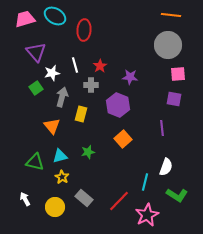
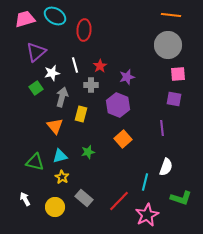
purple triangle: rotated 30 degrees clockwise
purple star: moved 3 px left; rotated 21 degrees counterclockwise
orange triangle: moved 3 px right
green L-shape: moved 4 px right, 3 px down; rotated 15 degrees counterclockwise
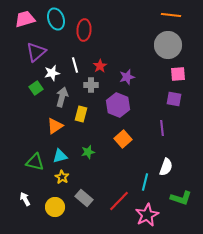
cyan ellipse: moved 1 px right, 3 px down; rotated 40 degrees clockwise
orange triangle: rotated 36 degrees clockwise
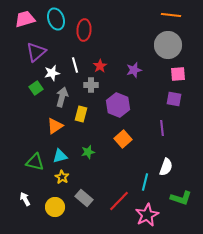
purple star: moved 7 px right, 7 px up
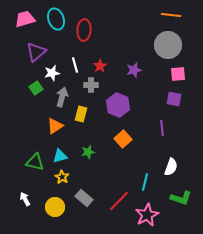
white semicircle: moved 5 px right
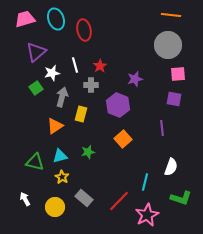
red ellipse: rotated 15 degrees counterclockwise
purple star: moved 1 px right, 9 px down
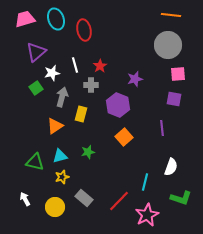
orange square: moved 1 px right, 2 px up
yellow star: rotated 24 degrees clockwise
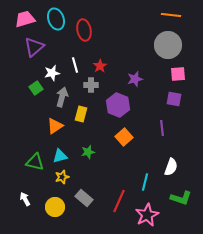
purple triangle: moved 2 px left, 5 px up
red line: rotated 20 degrees counterclockwise
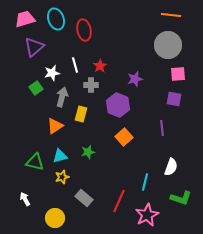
yellow circle: moved 11 px down
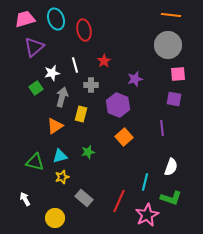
red star: moved 4 px right, 5 px up
green L-shape: moved 10 px left
